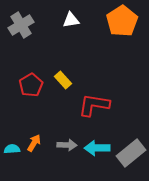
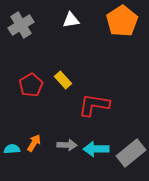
cyan arrow: moved 1 px left, 1 px down
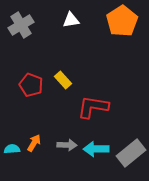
red pentagon: rotated 20 degrees counterclockwise
red L-shape: moved 1 px left, 2 px down
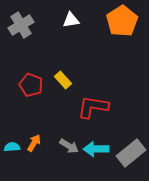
gray arrow: moved 2 px right, 1 px down; rotated 30 degrees clockwise
cyan semicircle: moved 2 px up
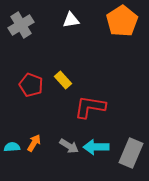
red L-shape: moved 3 px left
cyan arrow: moved 2 px up
gray rectangle: rotated 28 degrees counterclockwise
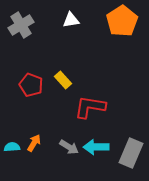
gray arrow: moved 1 px down
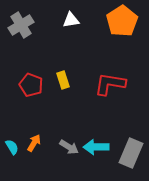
yellow rectangle: rotated 24 degrees clockwise
red L-shape: moved 20 px right, 23 px up
cyan semicircle: rotated 63 degrees clockwise
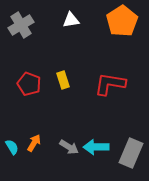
red pentagon: moved 2 px left, 1 px up
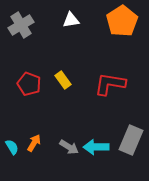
yellow rectangle: rotated 18 degrees counterclockwise
gray rectangle: moved 13 px up
